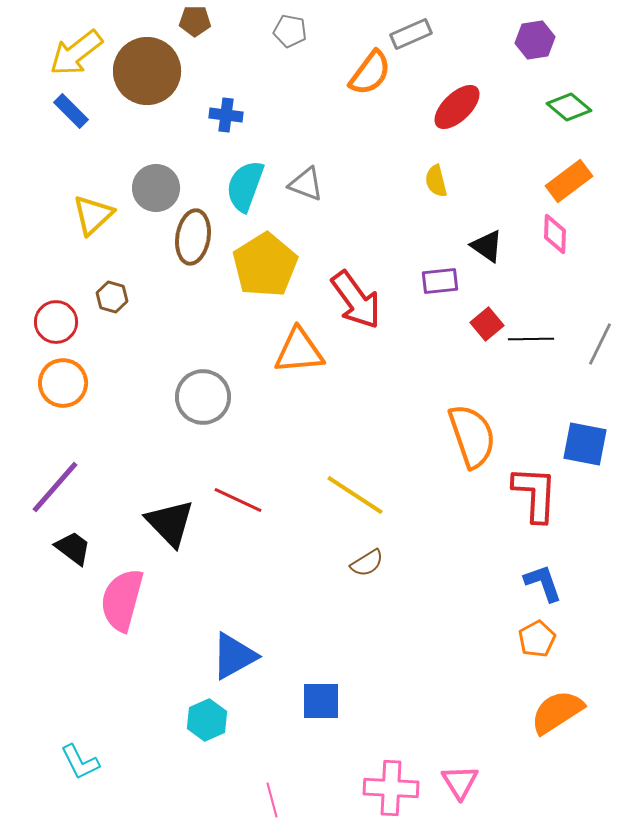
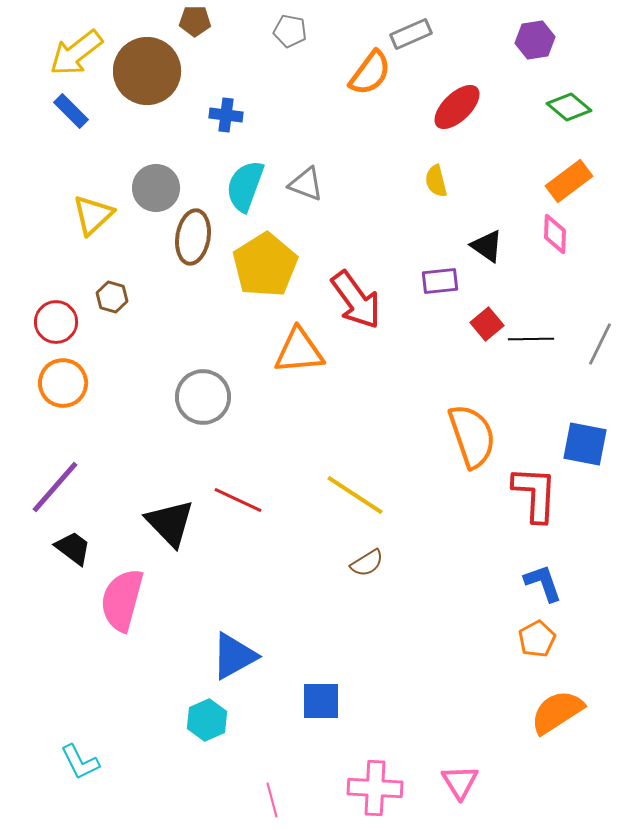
pink cross at (391, 788): moved 16 px left
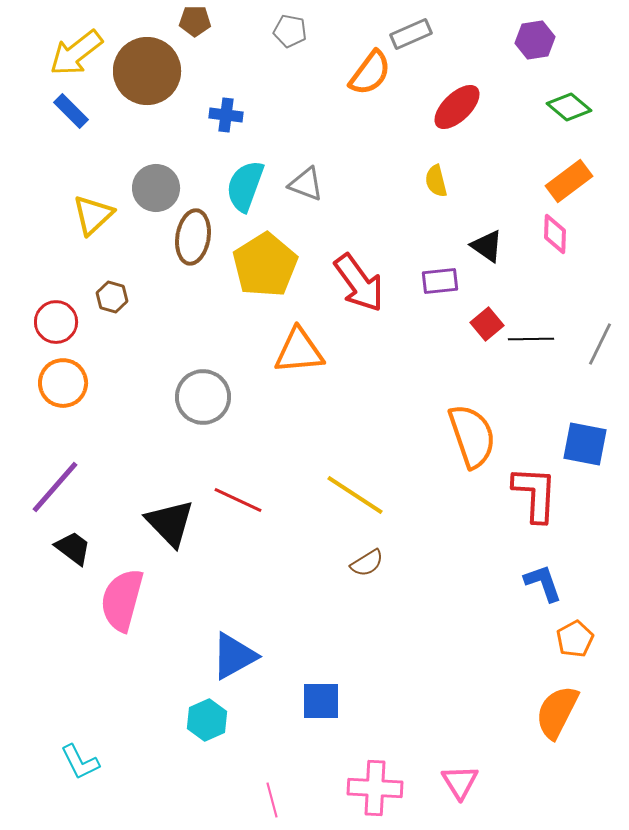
red arrow at (356, 300): moved 3 px right, 17 px up
orange pentagon at (537, 639): moved 38 px right
orange semicircle at (557, 712): rotated 30 degrees counterclockwise
